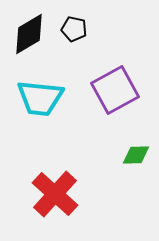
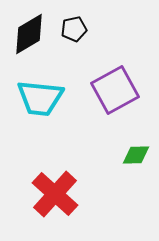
black pentagon: rotated 25 degrees counterclockwise
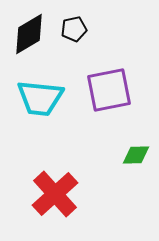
purple square: moved 6 px left; rotated 18 degrees clockwise
red cross: rotated 6 degrees clockwise
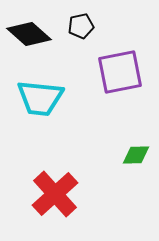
black pentagon: moved 7 px right, 3 px up
black diamond: rotated 72 degrees clockwise
purple square: moved 11 px right, 18 px up
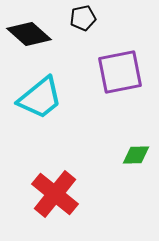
black pentagon: moved 2 px right, 8 px up
cyan trapezoid: rotated 45 degrees counterclockwise
red cross: rotated 9 degrees counterclockwise
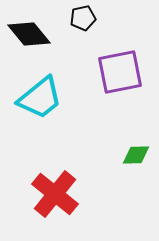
black diamond: rotated 9 degrees clockwise
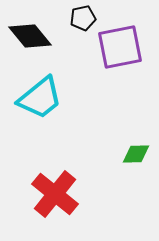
black diamond: moved 1 px right, 2 px down
purple square: moved 25 px up
green diamond: moved 1 px up
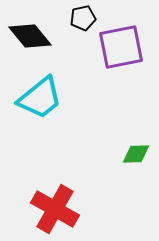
purple square: moved 1 px right
red cross: moved 15 px down; rotated 9 degrees counterclockwise
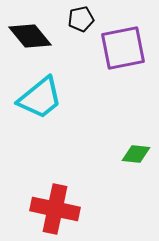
black pentagon: moved 2 px left, 1 px down
purple square: moved 2 px right, 1 px down
green diamond: rotated 8 degrees clockwise
red cross: rotated 18 degrees counterclockwise
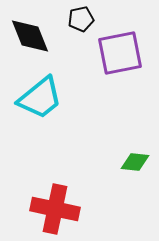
black diamond: rotated 18 degrees clockwise
purple square: moved 3 px left, 5 px down
green diamond: moved 1 px left, 8 px down
